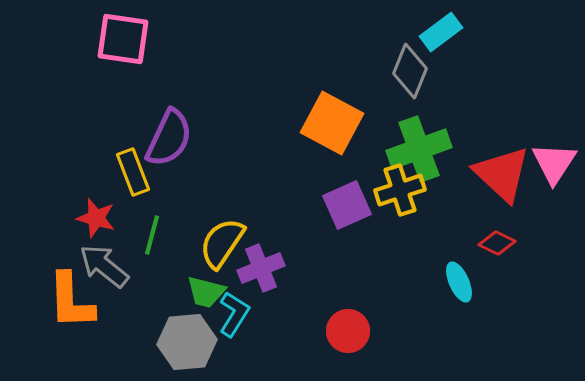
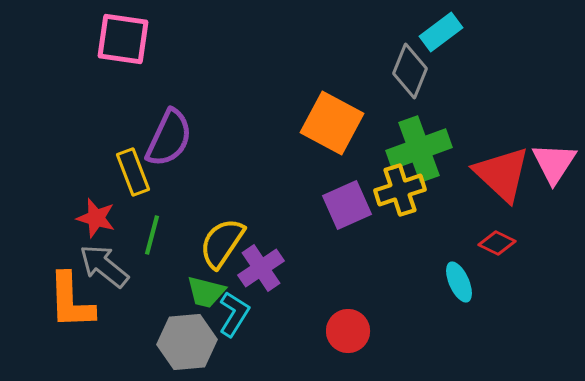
purple cross: rotated 12 degrees counterclockwise
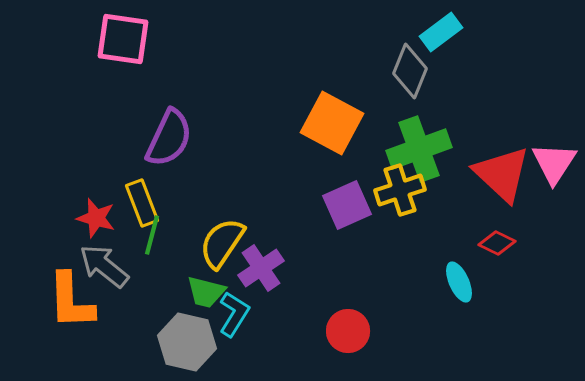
yellow rectangle: moved 9 px right, 31 px down
gray hexagon: rotated 18 degrees clockwise
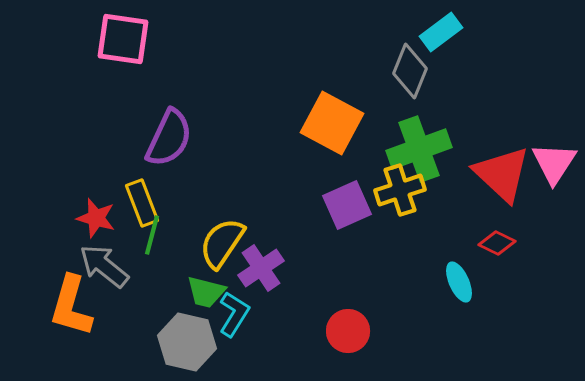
orange L-shape: moved 5 px down; rotated 18 degrees clockwise
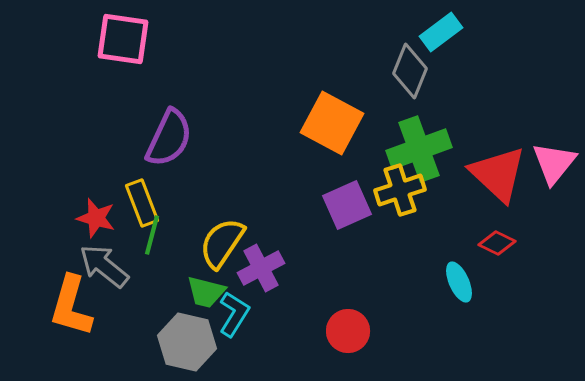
pink triangle: rotated 6 degrees clockwise
red triangle: moved 4 px left
purple cross: rotated 6 degrees clockwise
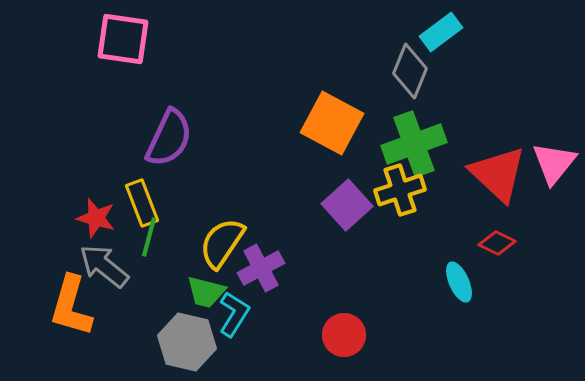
green cross: moved 5 px left, 5 px up
purple square: rotated 18 degrees counterclockwise
green line: moved 3 px left, 2 px down
red circle: moved 4 px left, 4 px down
